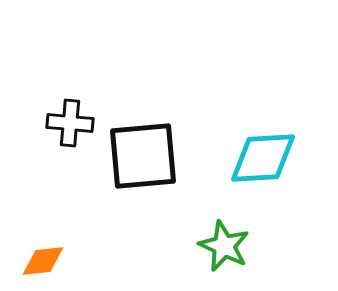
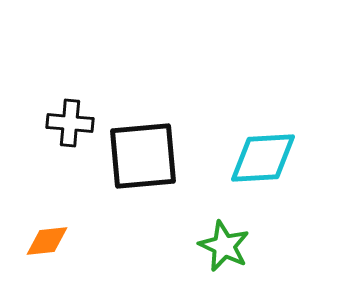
orange diamond: moved 4 px right, 20 px up
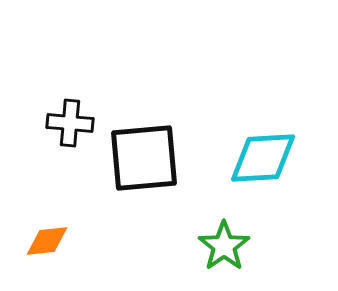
black square: moved 1 px right, 2 px down
green star: rotated 12 degrees clockwise
